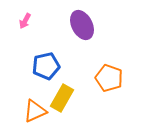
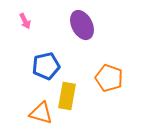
pink arrow: rotated 56 degrees counterclockwise
yellow rectangle: moved 5 px right, 2 px up; rotated 20 degrees counterclockwise
orange triangle: moved 6 px right, 2 px down; rotated 40 degrees clockwise
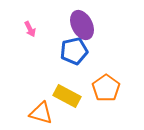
pink arrow: moved 5 px right, 8 px down
blue pentagon: moved 28 px right, 15 px up
orange pentagon: moved 3 px left, 10 px down; rotated 16 degrees clockwise
yellow rectangle: rotated 72 degrees counterclockwise
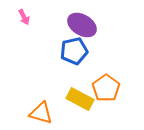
purple ellipse: rotated 32 degrees counterclockwise
pink arrow: moved 6 px left, 12 px up
yellow rectangle: moved 13 px right, 3 px down
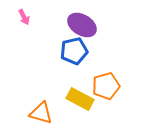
orange pentagon: moved 2 px up; rotated 20 degrees clockwise
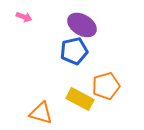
pink arrow: rotated 42 degrees counterclockwise
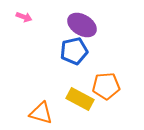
orange pentagon: rotated 12 degrees clockwise
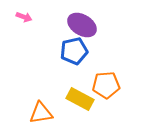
orange pentagon: moved 1 px up
orange triangle: rotated 25 degrees counterclockwise
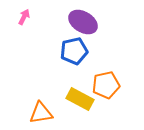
pink arrow: rotated 84 degrees counterclockwise
purple ellipse: moved 1 px right, 3 px up
orange pentagon: rotated 8 degrees counterclockwise
